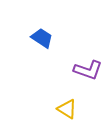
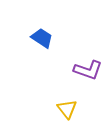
yellow triangle: rotated 20 degrees clockwise
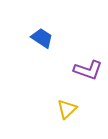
yellow triangle: rotated 25 degrees clockwise
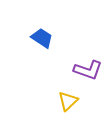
yellow triangle: moved 1 px right, 8 px up
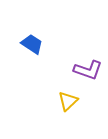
blue trapezoid: moved 10 px left, 6 px down
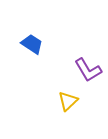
purple L-shape: rotated 40 degrees clockwise
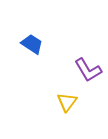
yellow triangle: moved 1 px left, 1 px down; rotated 10 degrees counterclockwise
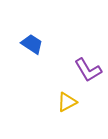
yellow triangle: rotated 25 degrees clockwise
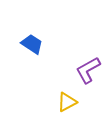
purple L-shape: rotated 92 degrees clockwise
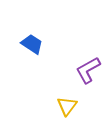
yellow triangle: moved 4 px down; rotated 25 degrees counterclockwise
